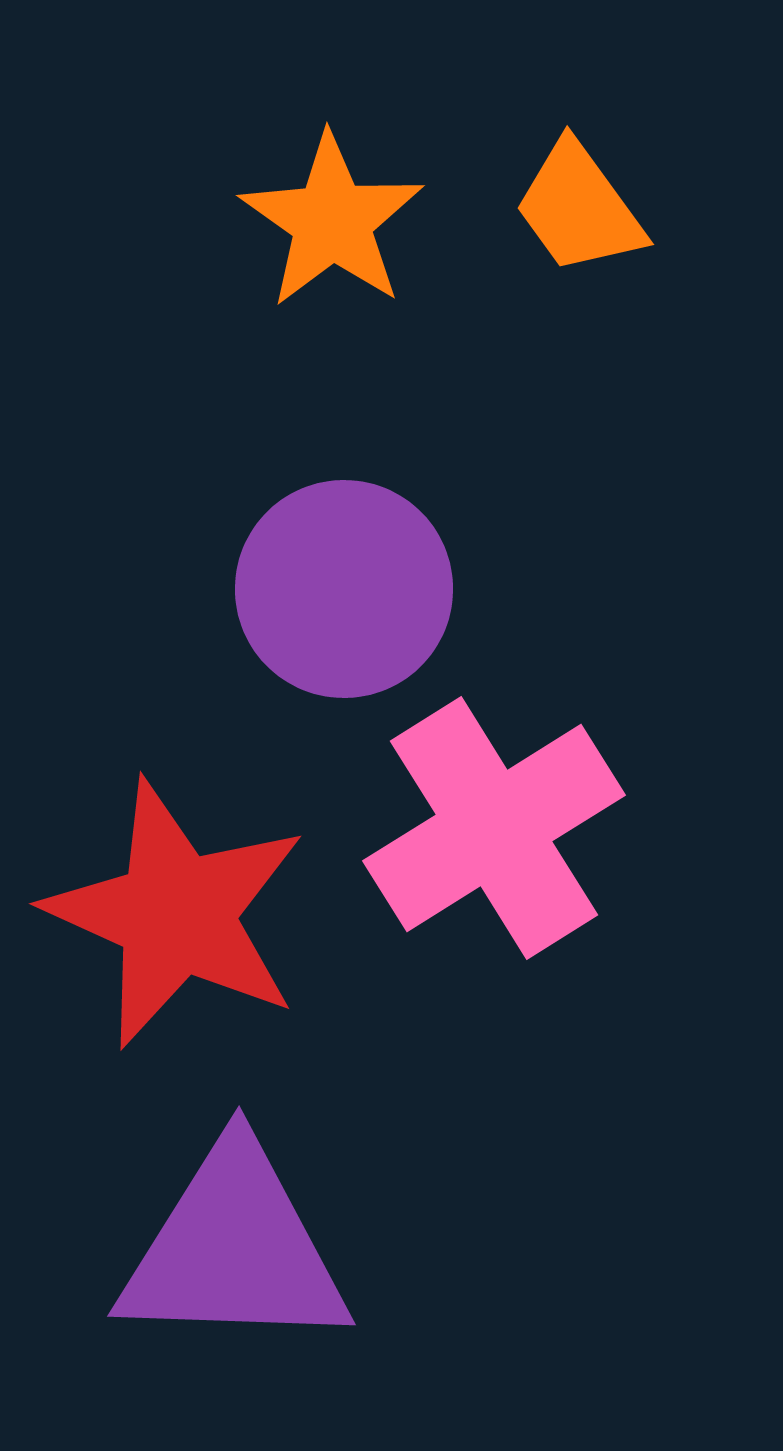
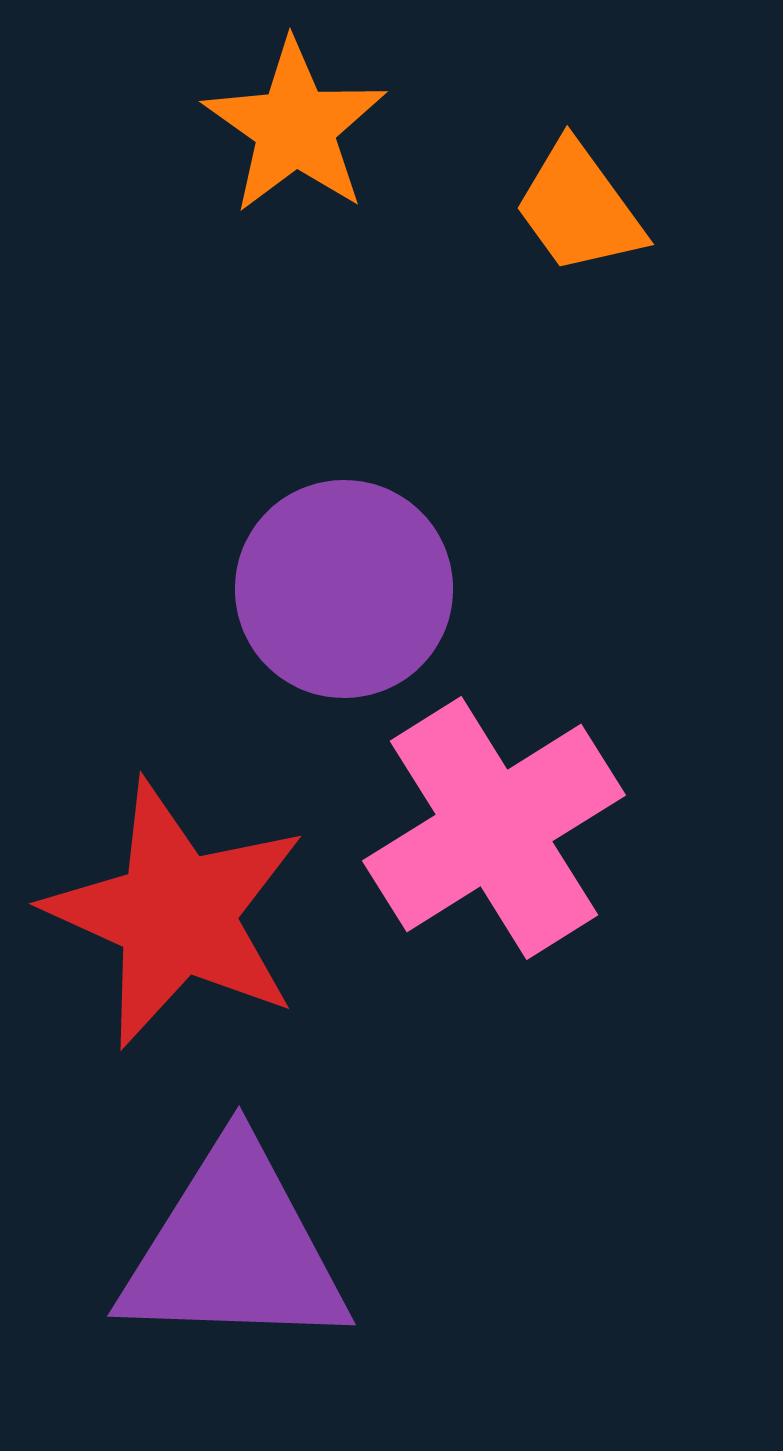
orange star: moved 37 px left, 94 px up
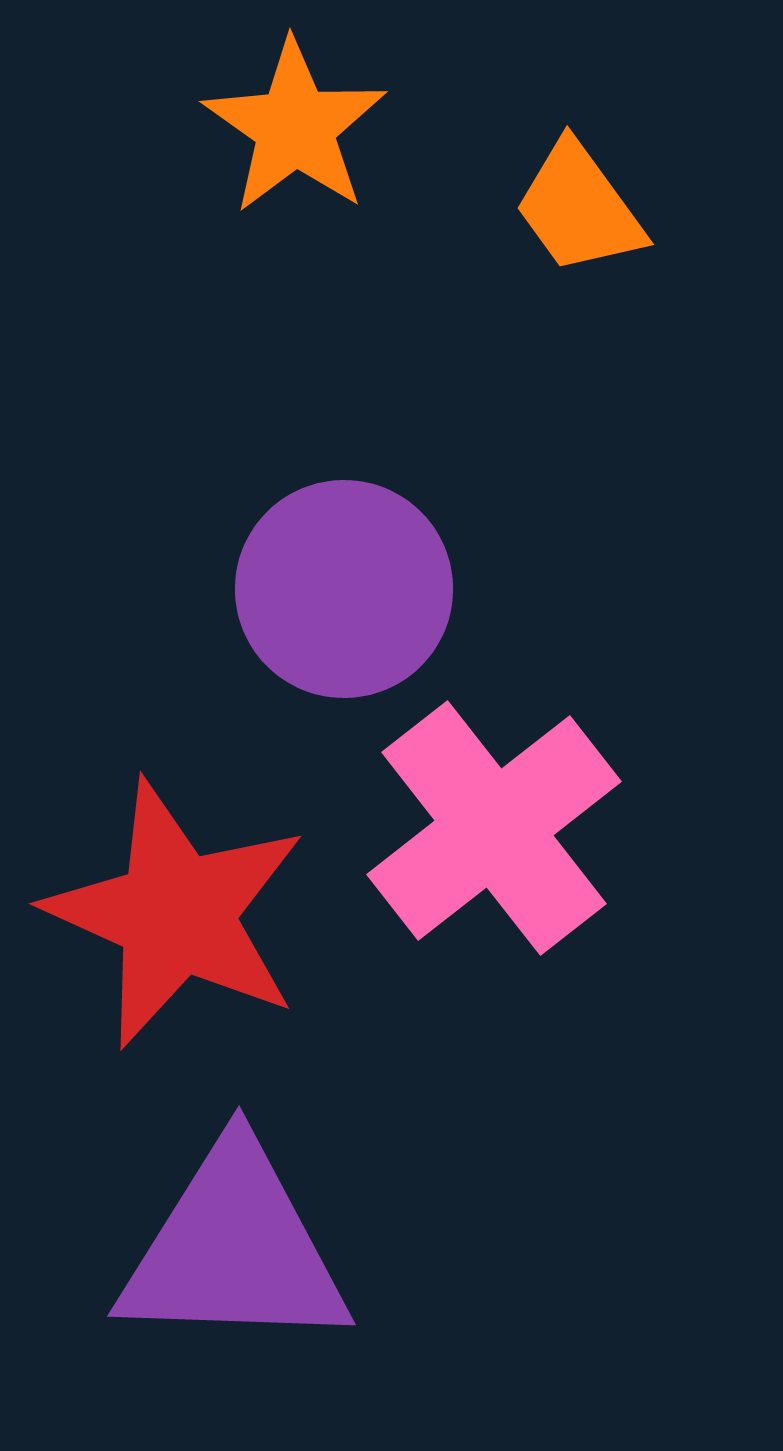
pink cross: rotated 6 degrees counterclockwise
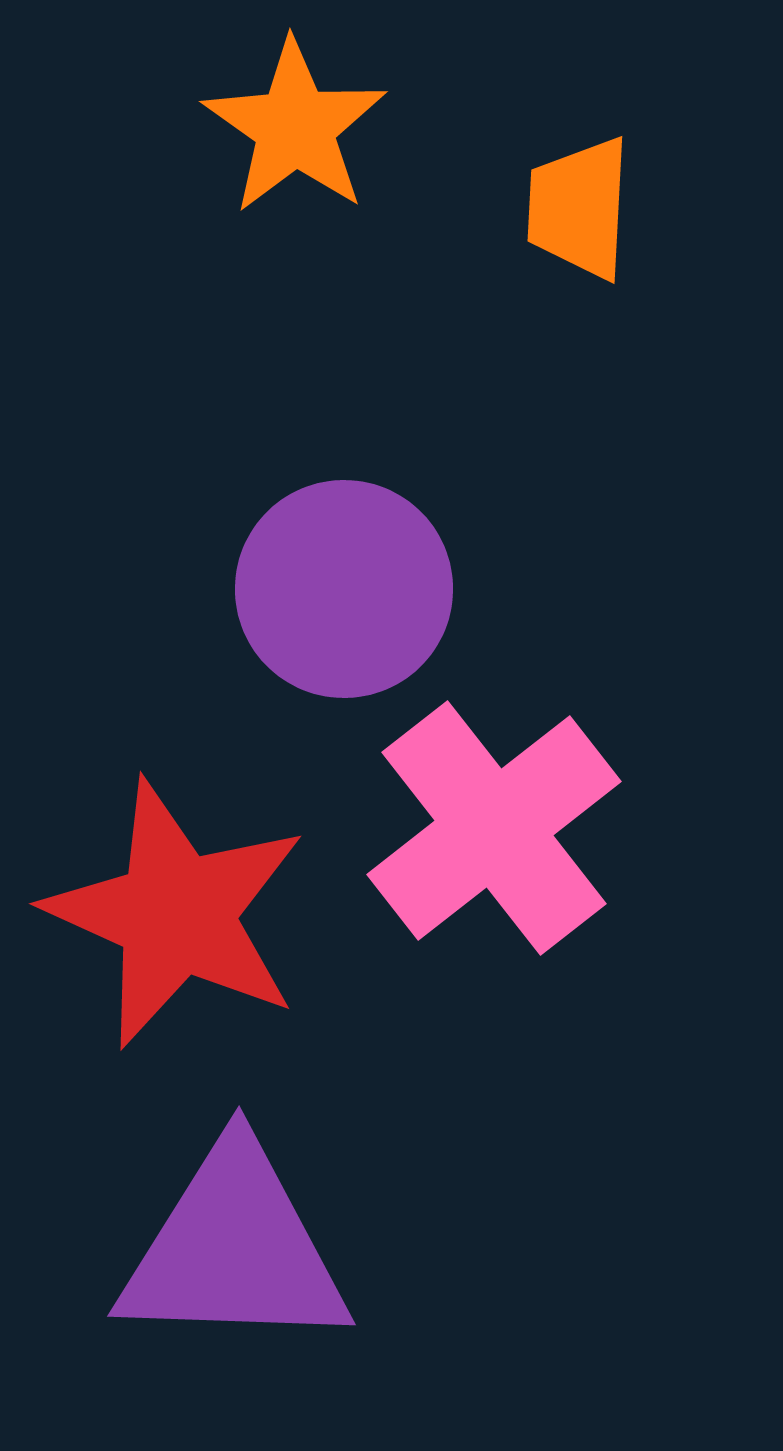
orange trapezoid: rotated 39 degrees clockwise
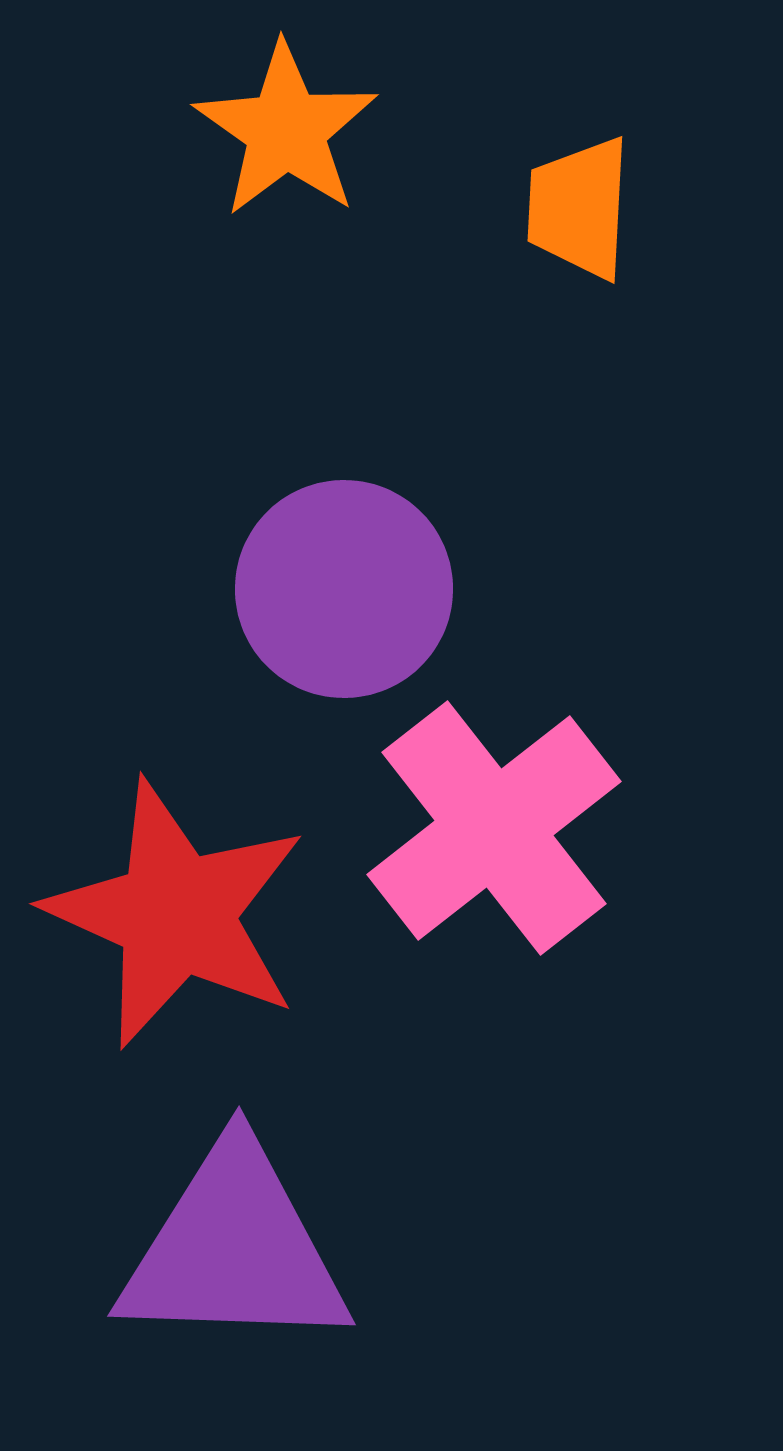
orange star: moved 9 px left, 3 px down
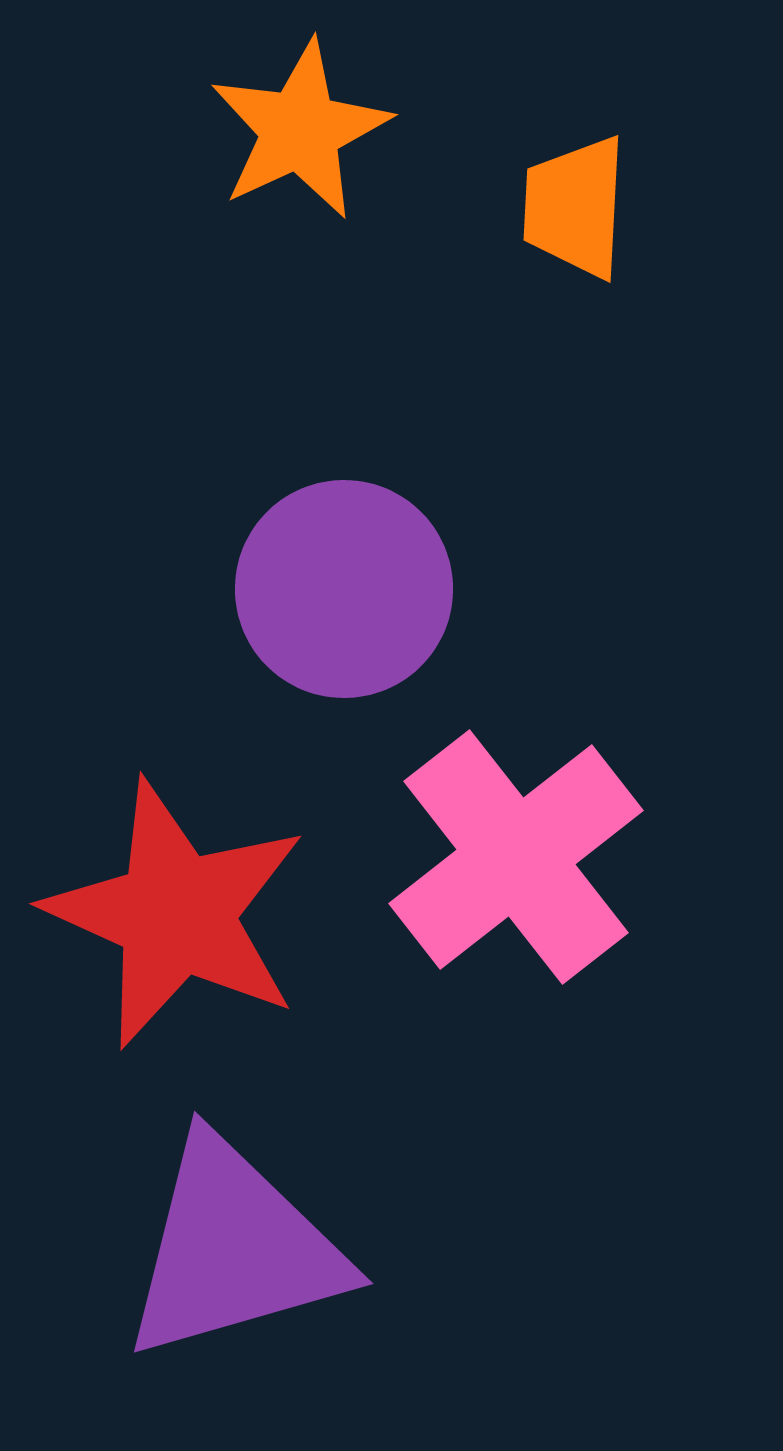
orange star: moved 14 px right; rotated 12 degrees clockwise
orange trapezoid: moved 4 px left, 1 px up
pink cross: moved 22 px right, 29 px down
purple triangle: rotated 18 degrees counterclockwise
